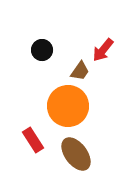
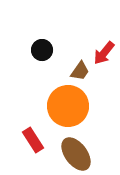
red arrow: moved 1 px right, 3 px down
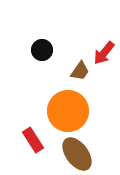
orange circle: moved 5 px down
brown ellipse: moved 1 px right
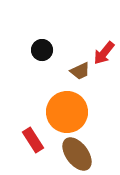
brown trapezoid: rotated 30 degrees clockwise
orange circle: moved 1 px left, 1 px down
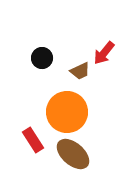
black circle: moved 8 px down
brown ellipse: moved 4 px left; rotated 12 degrees counterclockwise
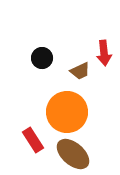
red arrow: rotated 45 degrees counterclockwise
